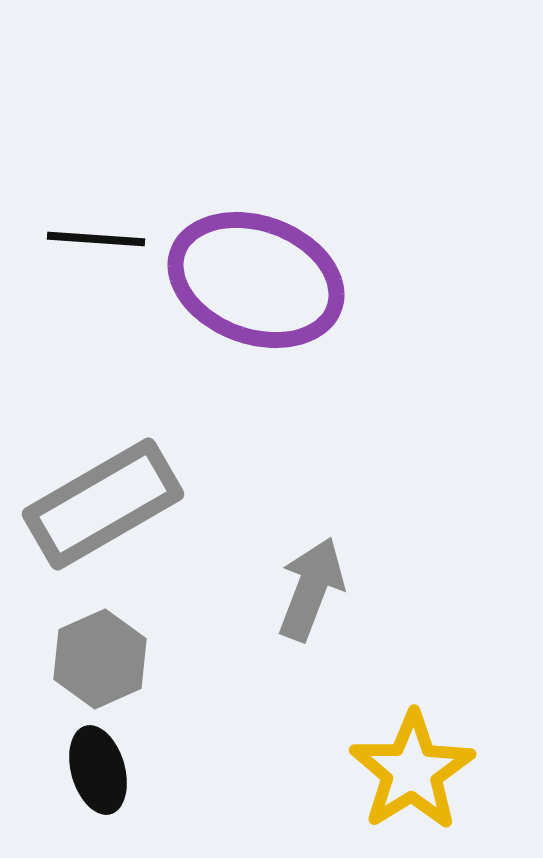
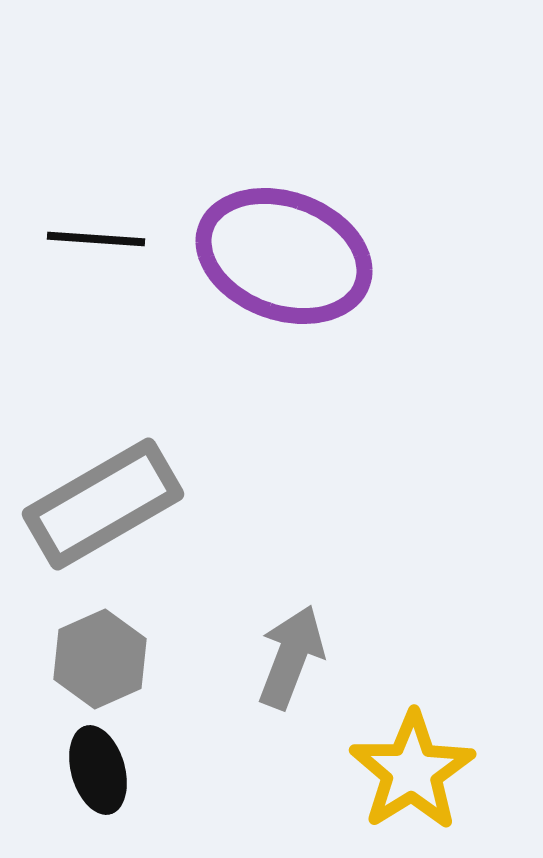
purple ellipse: moved 28 px right, 24 px up
gray arrow: moved 20 px left, 68 px down
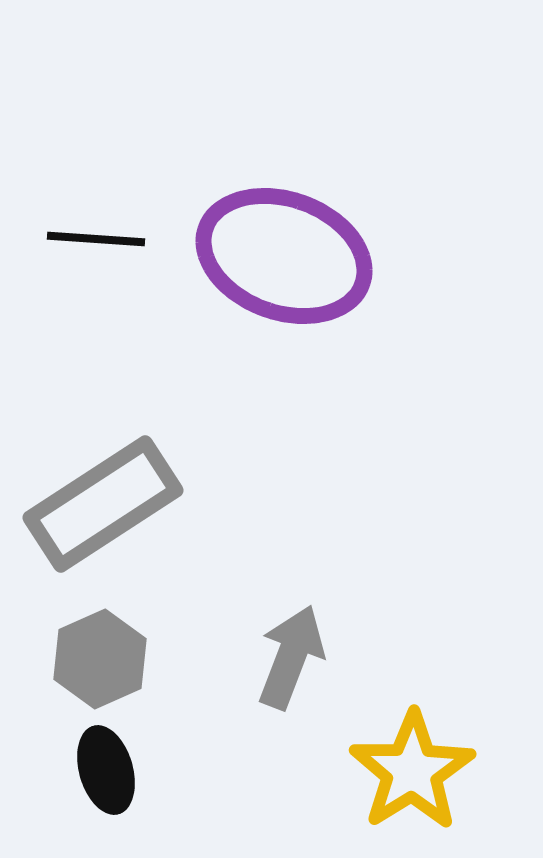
gray rectangle: rotated 3 degrees counterclockwise
black ellipse: moved 8 px right
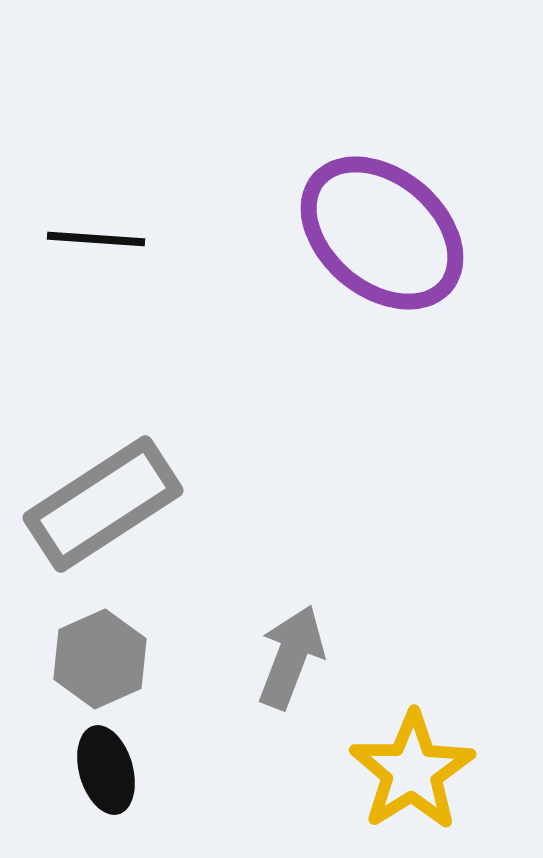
purple ellipse: moved 98 px right, 23 px up; rotated 20 degrees clockwise
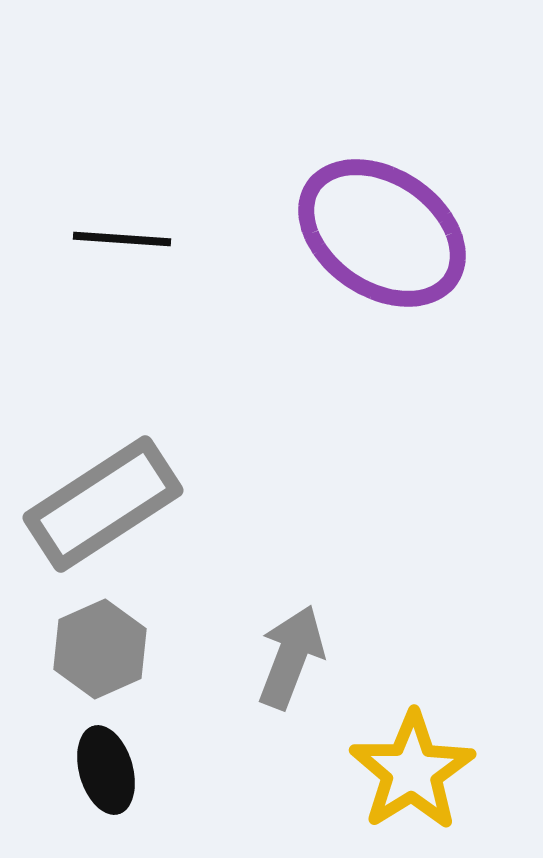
purple ellipse: rotated 6 degrees counterclockwise
black line: moved 26 px right
gray hexagon: moved 10 px up
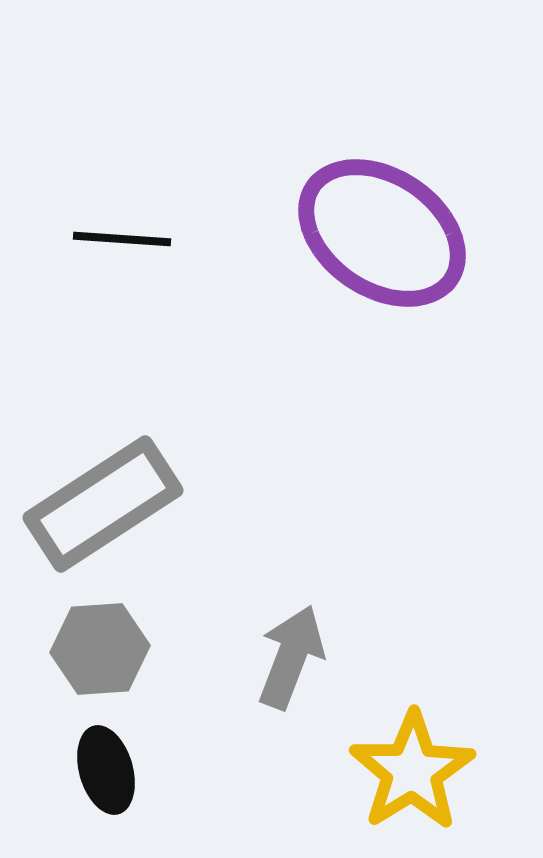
gray hexagon: rotated 20 degrees clockwise
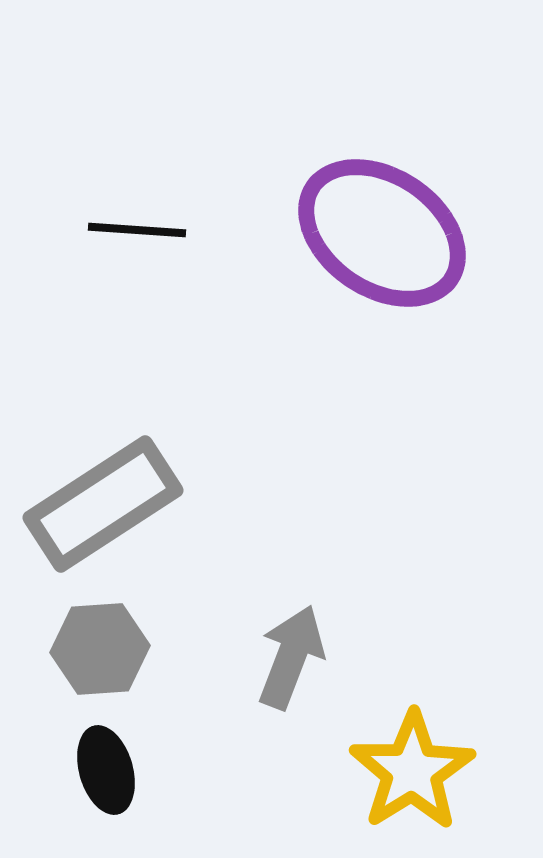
black line: moved 15 px right, 9 px up
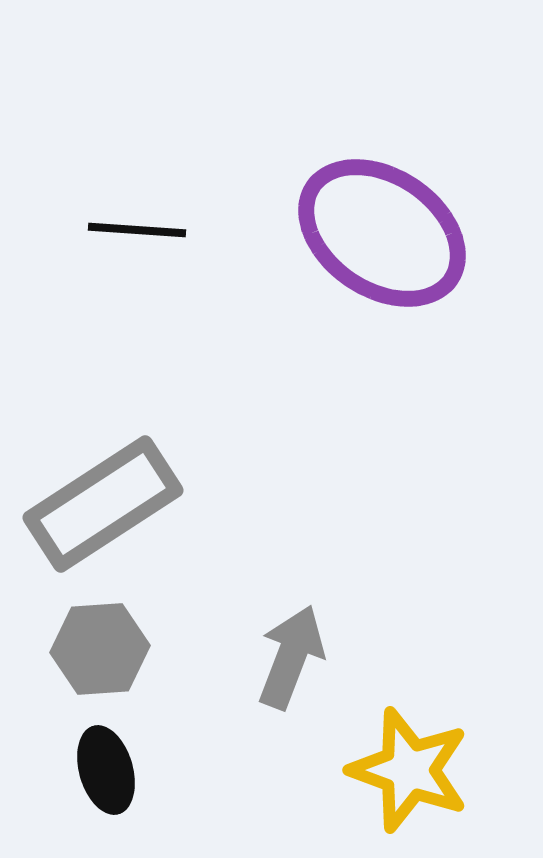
yellow star: moved 3 px left, 1 px up; rotated 20 degrees counterclockwise
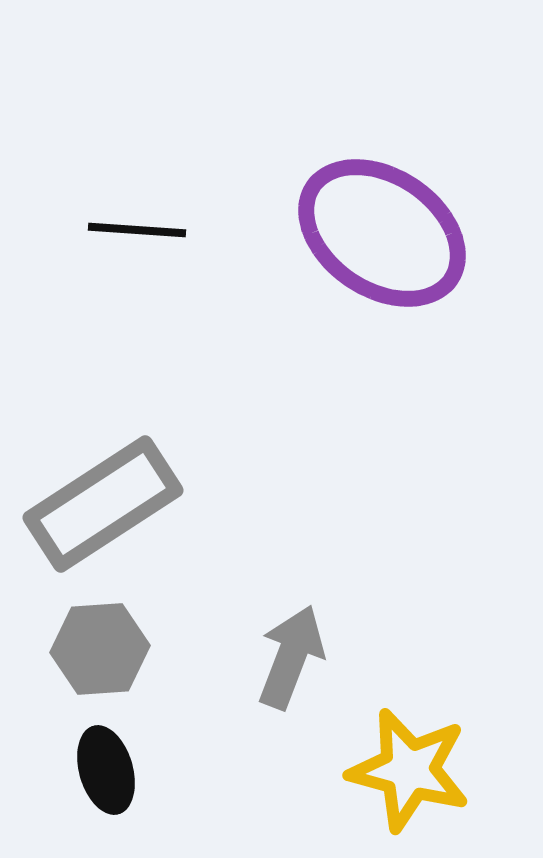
yellow star: rotated 5 degrees counterclockwise
